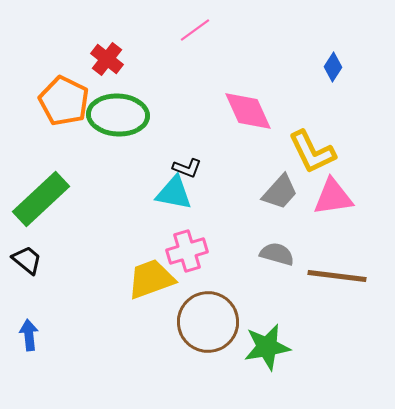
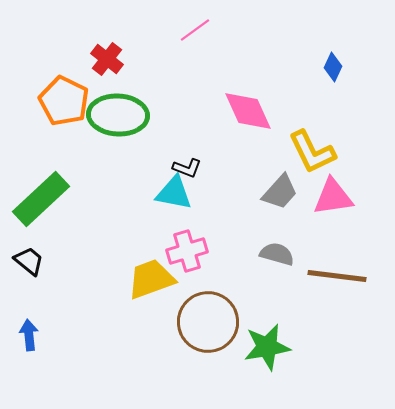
blue diamond: rotated 8 degrees counterclockwise
black trapezoid: moved 2 px right, 1 px down
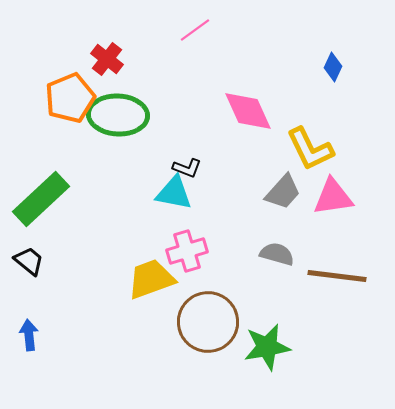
orange pentagon: moved 6 px right, 3 px up; rotated 24 degrees clockwise
yellow L-shape: moved 2 px left, 3 px up
gray trapezoid: moved 3 px right
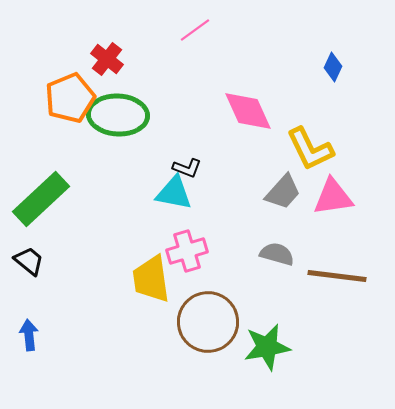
yellow trapezoid: rotated 78 degrees counterclockwise
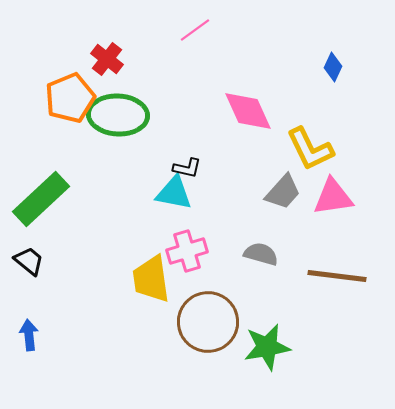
black L-shape: rotated 8 degrees counterclockwise
gray semicircle: moved 16 px left
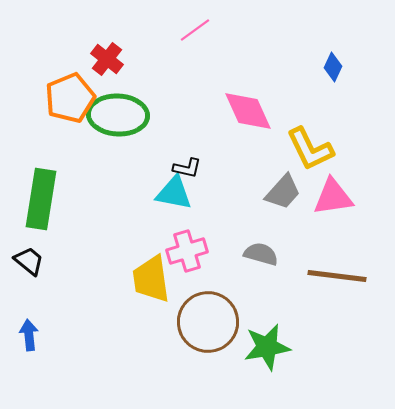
green rectangle: rotated 38 degrees counterclockwise
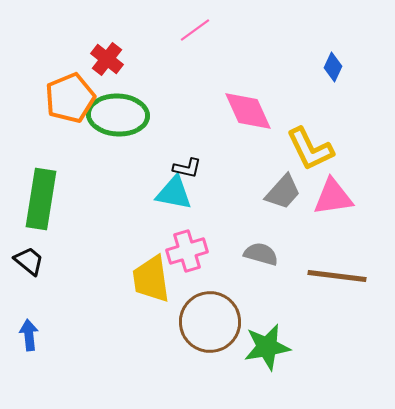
brown circle: moved 2 px right
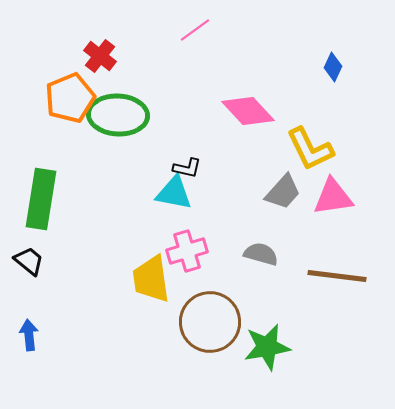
red cross: moved 7 px left, 3 px up
pink diamond: rotated 18 degrees counterclockwise
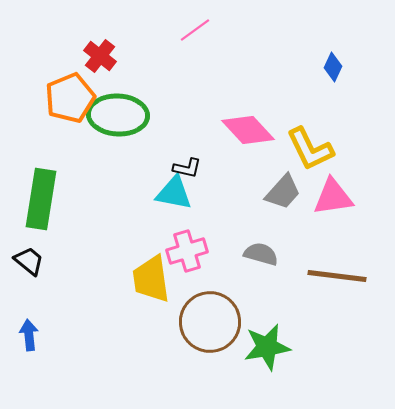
pink diamond: moved 19 px down
